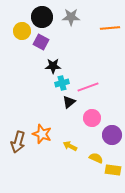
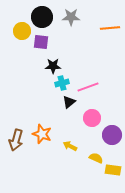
purple square: rotated 21 degrees counterclockwise
brown arrow: moved 2 px left, 2 px up
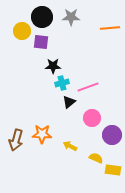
orange star: rotated 18 degrees counterclockwise
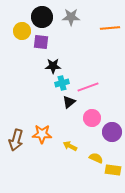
purple circle: moved 3 px up
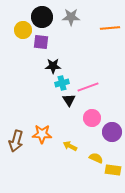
yellow circle: moved 1 px right, 1 px up
black triangle: moved 2 px up; rotated 24 degrees counterclockwise
brown arrow: moved 1 px down
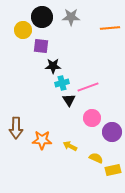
purple square: moved 4 px down
orange star: moved 6 px down
brown arrow: moved 13 px up; rotated 15 degrees counterclockwise
yellow rectangle: rotated 21 degrees counterclockwise
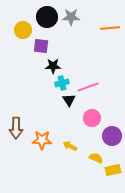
black circle: moved 5 px right
purple circle: moved 4 px down
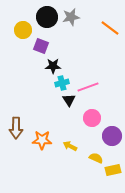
gray star: rotated 12 degrees counterclockwise
orange line: rotated 42 degrees clockwise
purple square: rotated 14 degrees clockwise
